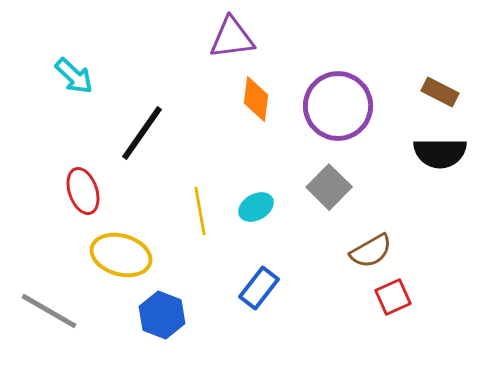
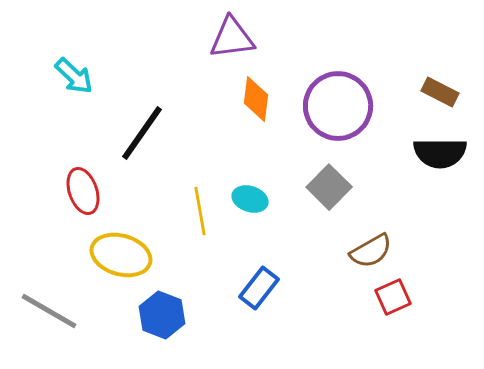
cyan ellipse: moved 6 px left, 8 px up; rotated 48 degrees clockwise
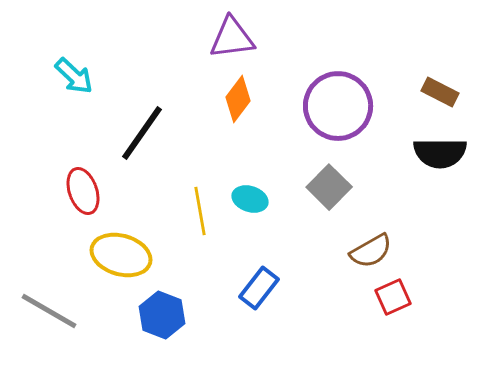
orange diamond: moved 18 px left; rotated 30 degrees clockwise
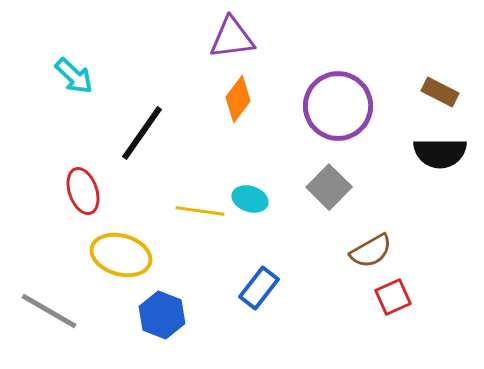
yellow line: rotated 72 degrees counterclockwise
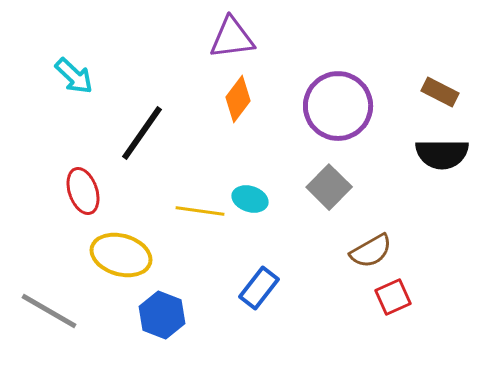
black semicircle: moved 2 px right, 1 px down
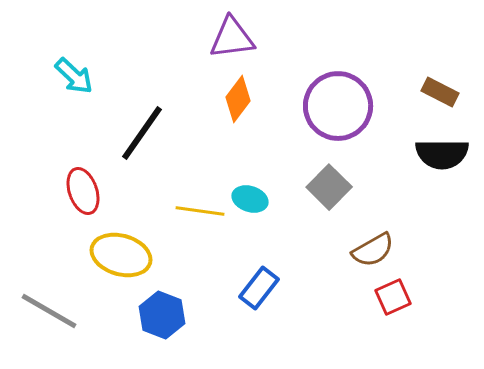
brown semicircle: moved 2 px right, 1 px up
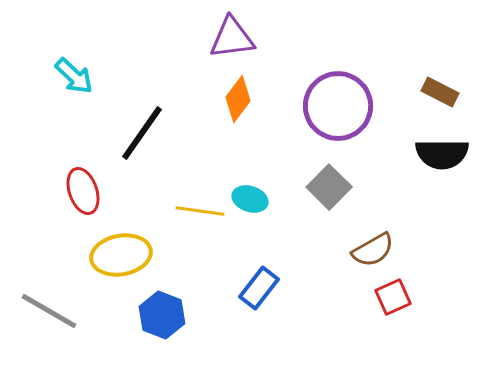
yellow ellipse: rotated 26 degrees counterclockwise
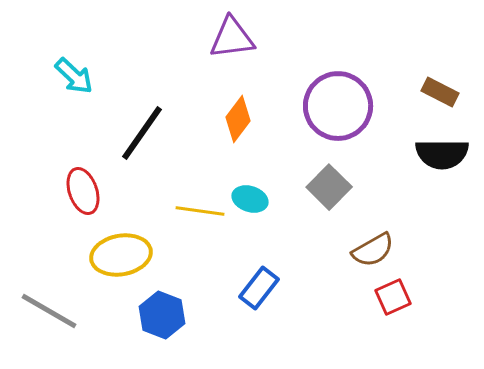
orange diamond: moved 20 px down
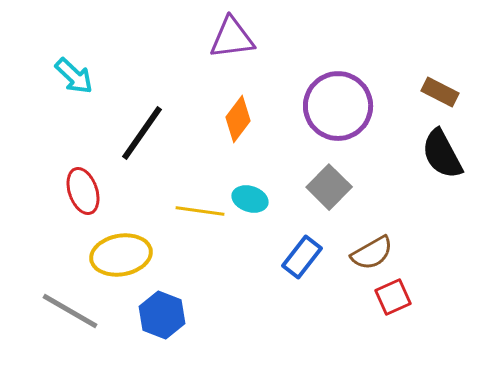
black semicircle: rotated 62 degrees clockwise
brown semicircle: moved 1 px left, 3 px down
blue rectangle: moved 43 px right, 31 px up
gray line: moved 21 px right
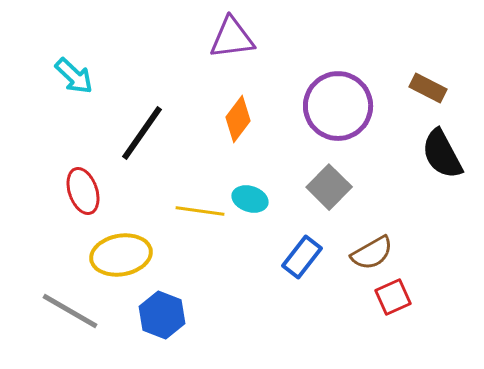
brown rectangle: moved 12 px left, 4 px up
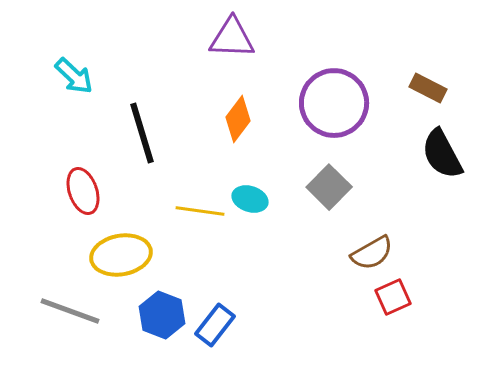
purple triangle: rotated 9 degrees clockwise
purple circle: moved 4 px left, 3 px up
black line: rotated 52 degrees counterclockwise
blue rectangle: moved 87 px left, 68 px down
gray line: rotated 10 degrees counterclockwise
